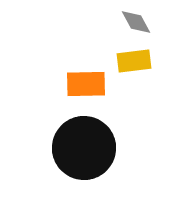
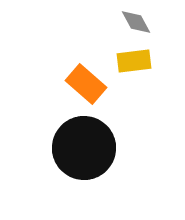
orange rectangle: rotated 42 degrees clockwise
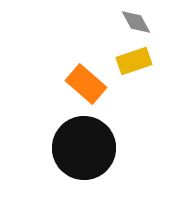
yellow rectangle: rotated 12 degrees counterclockwise
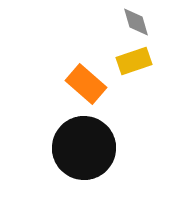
gray diamond: rotated 12 degrees clockwise
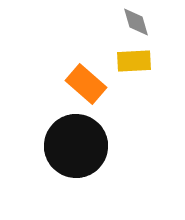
yellow rectangle: rotated 16 degrees clockwise
black circle: moved 8 px left, 2 px up
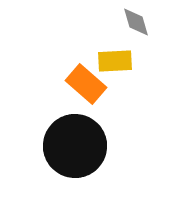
yellow rectangle: moved 19 px left
black circle: moved 1 px left
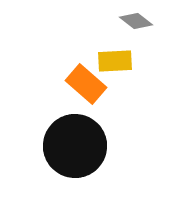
gray diamond: moved 1 px up; rotated 36 degrees counterclockwise
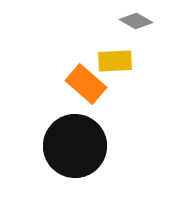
gray diamond: rotated 8 degrees counterclockwise
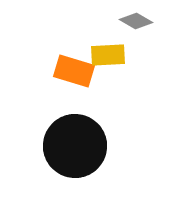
yellow rectangle: moved 7 px left, 6 px up
orange rectangle: moved 12 px left, 13 px up; rotated 24 degrees counterclockwise
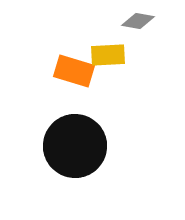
gray diamond: moved 2 px right; rotated 20 degrees counterclockwise
